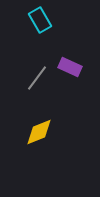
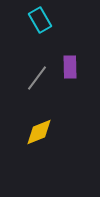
purple rectangle: rotated 65 degrees clockwise
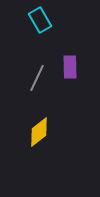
gray line: rotated 12 degrees counterclockwise
yellow diamond: rotated 16 degrees counterclockwise
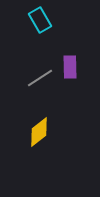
gray line: moved 3 px right; rotated 32 degrees clockwise
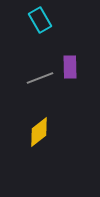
gray line: rotated 12 degrees clockwise
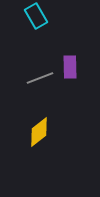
cyan rectangle: moved 4 px left, 4 px up
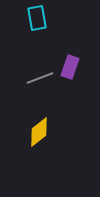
cyan rectangle: moved 1 px right, 2 px down; rotated 20 degrees clockwise
purple rectangle: rotated 20 degrees clockwise
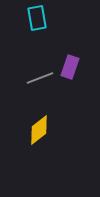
yellow diamond: moved 2 px up
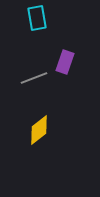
purple rectangle: moved 5 px left, 5 px up
gray line: moved 6 px left
